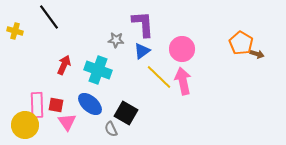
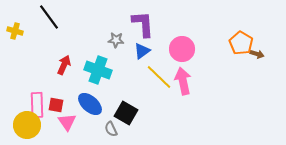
yellow circle: moved 2 px right
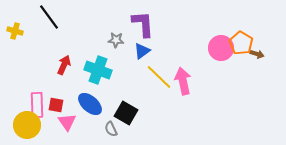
pink circle: moved 39 px right, 1 px up
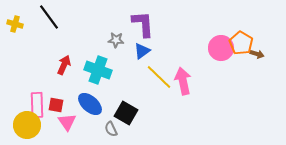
yellow cross: moved 7 px up
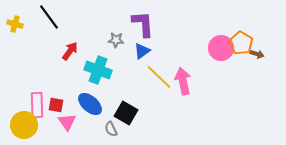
red arrow: moved 6 px right, 14 px up; rotated 12 degrees clockwise
yellow circle: moved 3 px left
